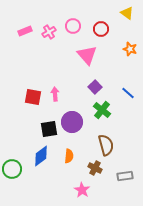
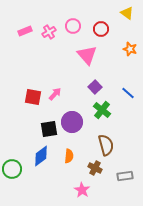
pink arrow: rotated 48 degrees clockwise
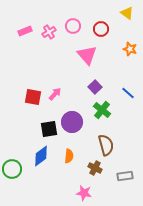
pink star: moved 2 px right, 3 px down; rotated 21 degrees counterclockwise
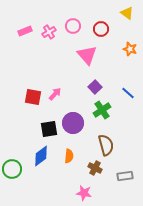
green cross: rotated 18 degrees clockwise
purple circle: moved 1 px right, 1 px down
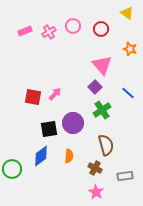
pink triangle: moved 15 px right, 10 px down
pink star: moved 12 px right, 1 px up; rotated 21 degrees clockwise
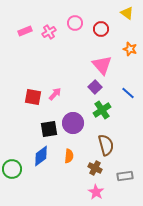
pink circle: moved 2 px right, 3 px up
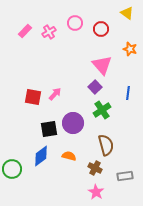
pink rectangle: rotated 24 degrees counterclockwise
blue line: rotated 56 degrees clockwise
orange semicircle: rotated 80 degrees counterclockwise
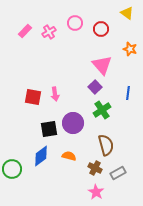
pink arrow: rotated 128 degrees clockwise
gray rectangle: moved 7 px left, 3 px up; rotated 21 degrees counterclockwise
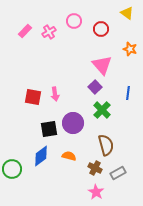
pink circle: moved 1 px left, 2 px up
green cross: rotated 12 degrees counterclockwise
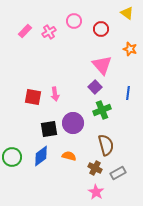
green cross: rotated 24 degrees clockwise
green circle: moved 12 px up
